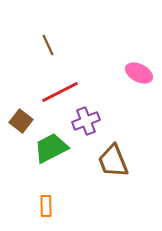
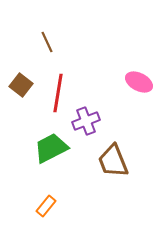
brown line: moved 1 px left, 3 px up
pink ellipse: moved 9 px down
red line: moved 2 px left, 1 px down; rotated 54 degrees counterclockwise
brown square: moved 36 px up
orange rectangle: rotated 40 degrees clockwise
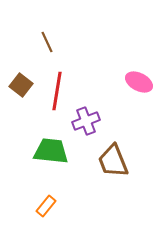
red line: moved 1 px left, 2 px up
green trapezoid: moved 3 px down; rotated 33 degrees clockwise
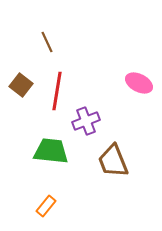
pink ellipse: moved 1 px down
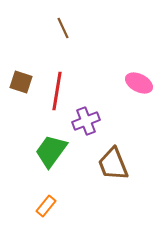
brown line: moved 16 px right, 14 px up
brown square: moved 3 px up; rotated 20 degrees counterclockwise
green trapezoid: rotated 60 degrees counterclockwise
brown trapezoid: moved 3 px down
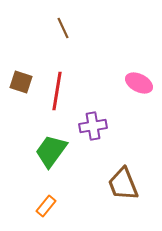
purple cross: moved 7 px right, 5 px down; rotated 12 degrees clockwise
brown trapezoid: moved 10 px right, 20 px down
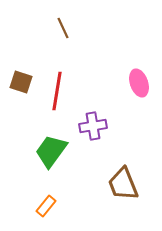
pink ellipse: rotated 44 degrees clockwise
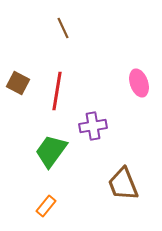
brown square: moved 3 px left, 1 px down; rotated 10 degrees clockwise
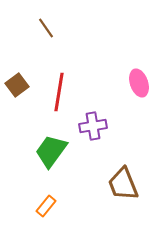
brown line: moved 17 px left; rotated 10 degrees counterclockwise
brown square: moved 1 px left, 2 px down; rotated 25 degrees clockwise
red line: moved 2 px right, 1 px down
